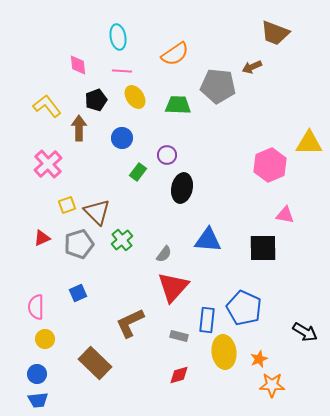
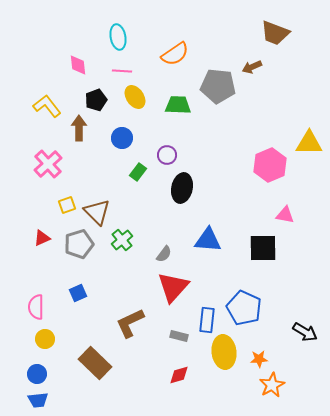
orange star at (259, 359): rotated 18 degrees clockwise
orange star at (272, 385): rotated 30 degrees counterclockwise
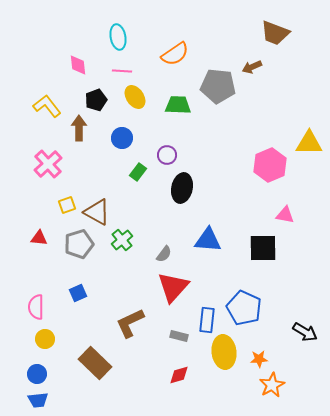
brown triangle at (97, 212): rotated 16 degrees counterclockwise
red triangle at (42, 238): moved 3 px left; rotated 30 degrees clockwise
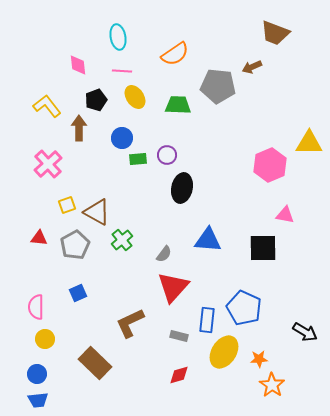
green rectangle at (138, 172): moved 13 px up; rotated 48 degrees clockwise
gray pentagon at (79, 244): moved 4 px left, 1 px down; rotated 12 degrees counterclockwise
yellow ellipse at (224, 352): rotated 40 degrees clockwise
orange star at (272, 385): rotated 10 degrees counterclockwise
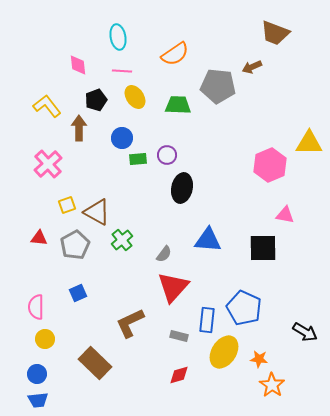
orange star at (259, 359): rotated 12 degrees clockwise
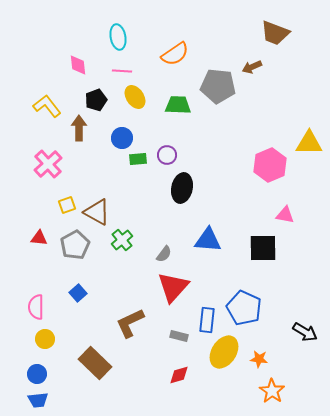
blue square at (78, 293): rotated 18 degrees counterclockwise
orange star at (272, 385): moved 6 px down
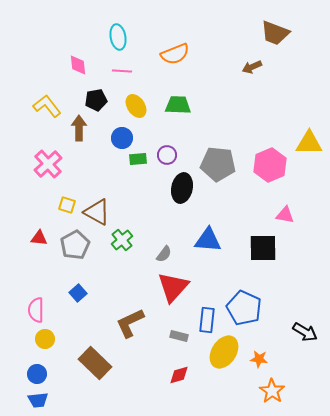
orange semicircle at (175, 54): rotated 12 degrees clockwise
gray pentagon at (218, 86): moved 78 px down
yellow ellipse at (135, 97): moved 1 px right, 9 px down
black pentagon at (96, 100): rotated 10 degrees clockwise
yellow square at (67, 205): rotated 36 degrees clockwise
pink semicircle at (36, 307): moved 3 px down
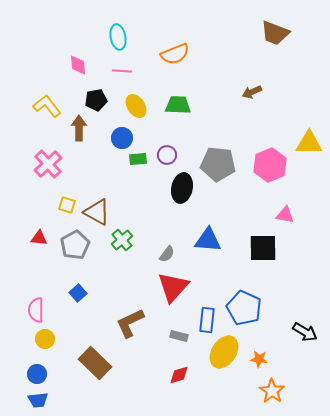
brown arrow at (252, 67): moved 25 px down
gray semicircle at (164, 254): moved 3 px right
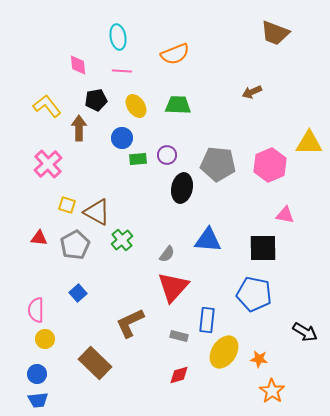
blue pentagon at (244, 308): moved 10 px right, 14 px up; rotated 12 degrees counterclockwise
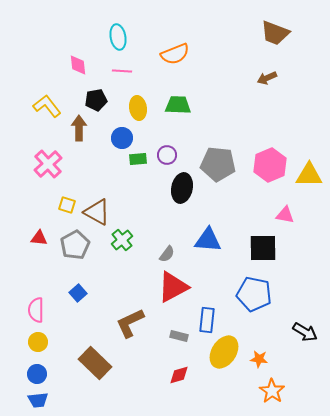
brown arrow at (252, 92): moved 15 px right, 14 px up
yellow ellipse at (136, 106): moved 2 px right, 2 px down; rotated 25 degrees clockwise
yellow triangle at (309, 143): moved 32 px down
red triangle at (173, 287): rotated 20 degrees clockwise
yellow circle at (45, 339): moved 7 px left, 3 px down
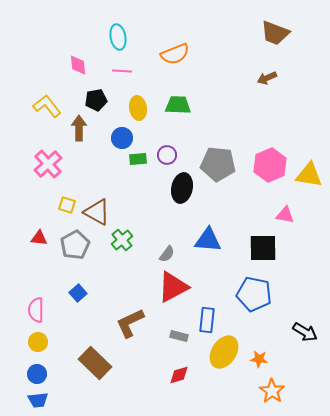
yellow triangle at (309, 175): rotated 8 degrees clockwise
